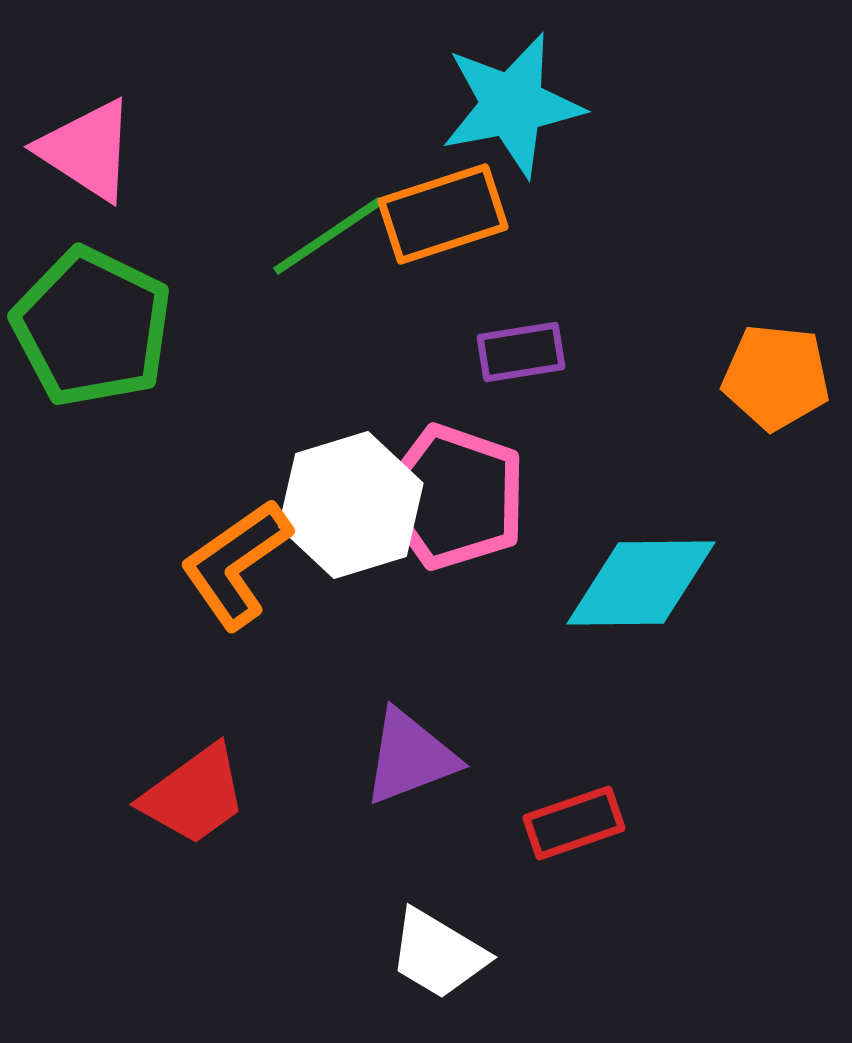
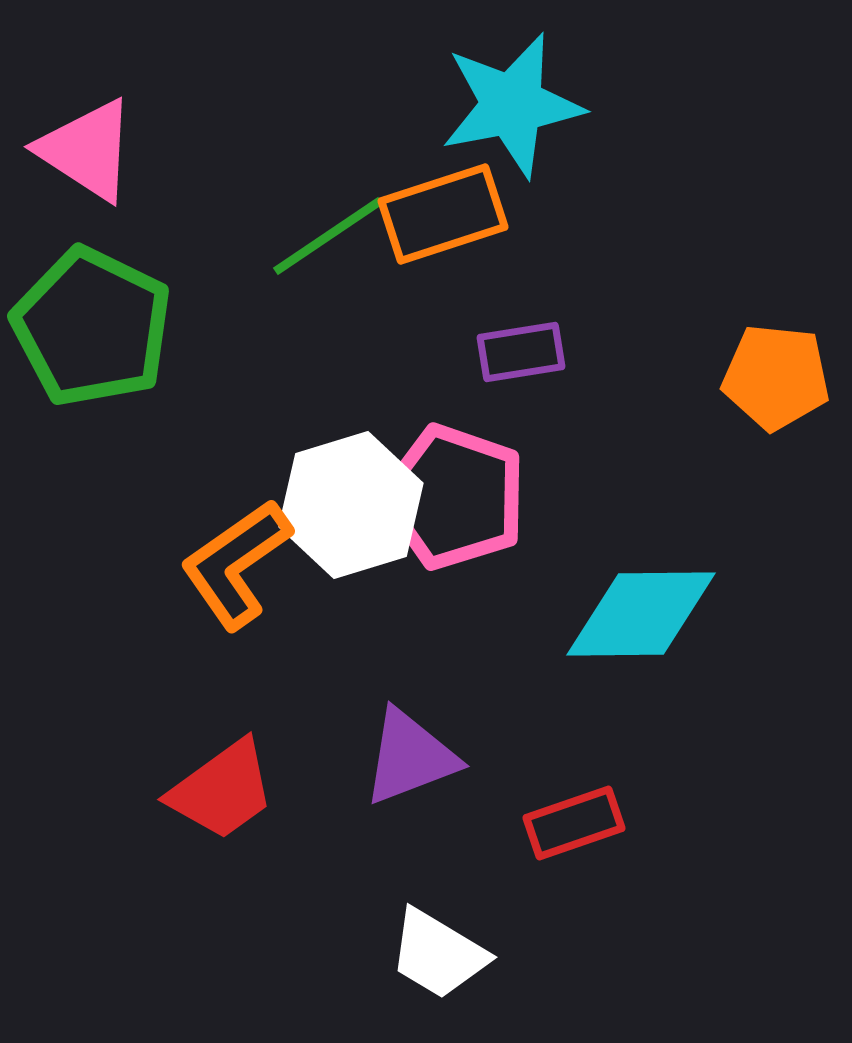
cyan diamond: moved 31 px down
red trapezoid: moved 28 px right, 5 px up
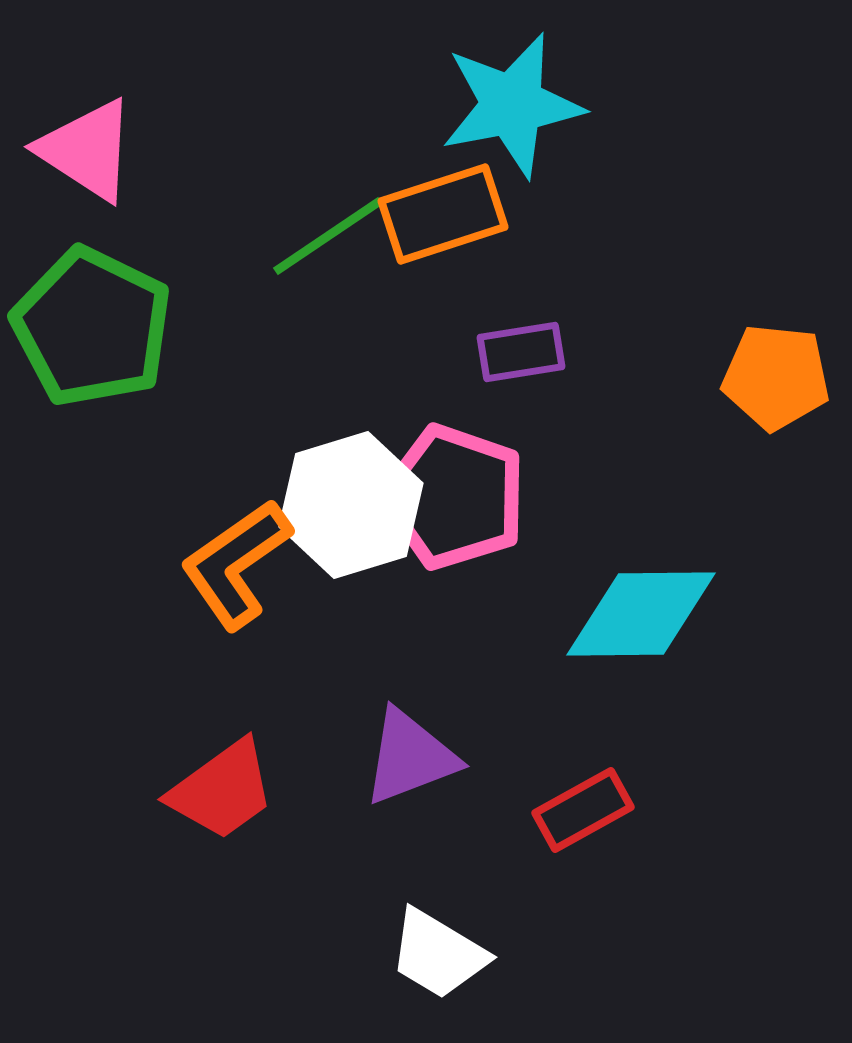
red rectangle: moved 9 px right, 13 px up; rotated 10 degrees counterclockwise
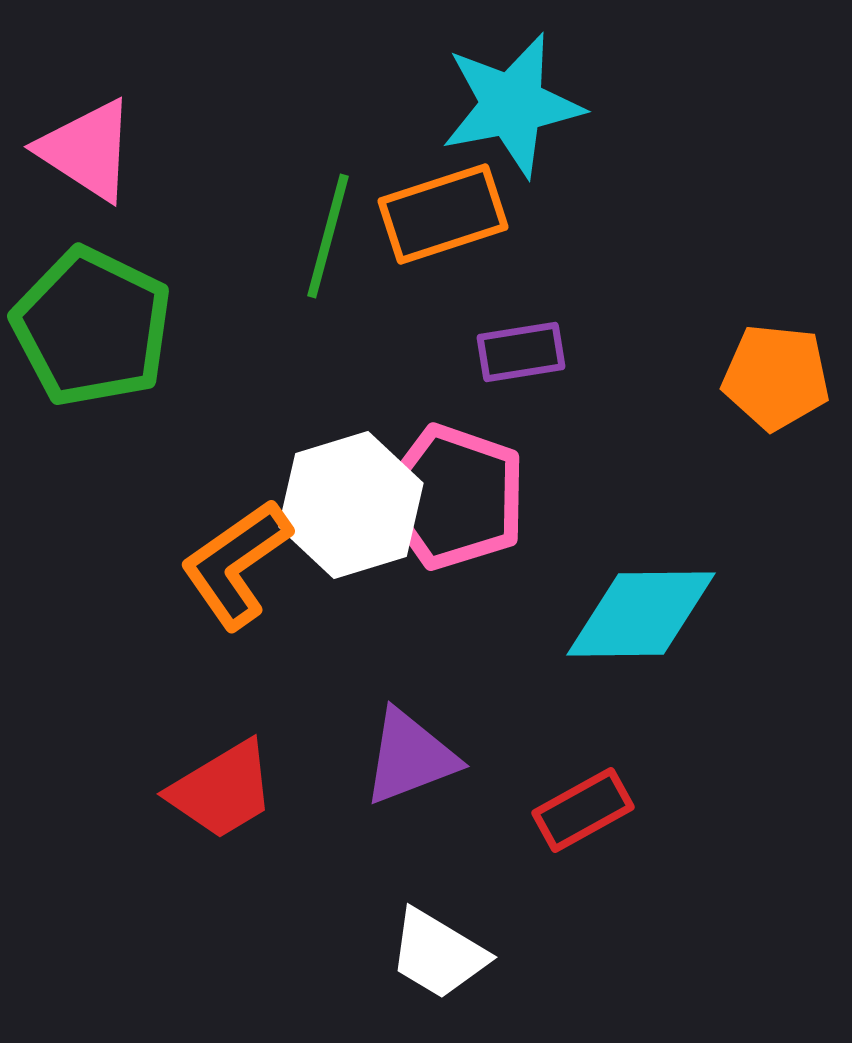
green line: rotated 41 degrees counterclockwise
red trapezoid: rotated 5 degrees clockwise
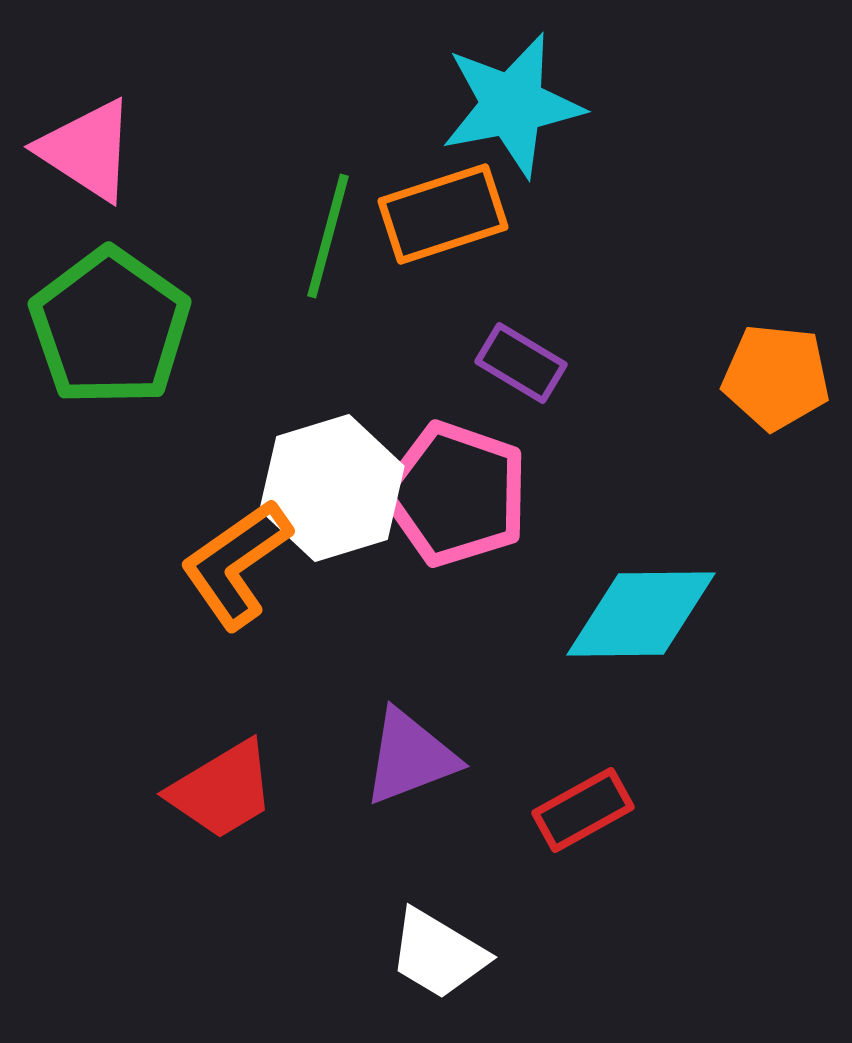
green pentagon: moved 18 px right; rotated 9 degrees clockwise
purple rectangle: moved 11 px down; rotated 40 degrees clockwise
pink pentagon: moved 2 px right, 3 px up
white hexagon: moved 19 px left, 17 px up
